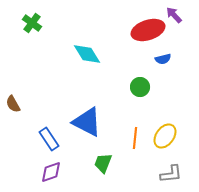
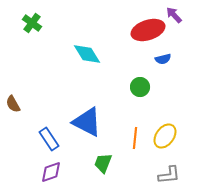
gray L-shape: moved 2 px left, 1 px down
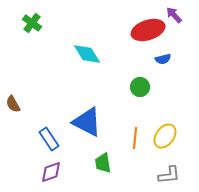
green trapezoid: rotated 30 degrees counterclockwise
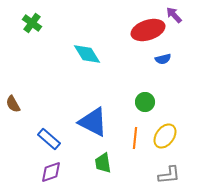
green circle: moved 5 px right, 15 px down
blue triangle: moved 6 px right
blue rectangle: rotated 15 degrees counterclockwise
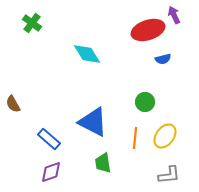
purple arrow: rotated 18 degrees clockwise
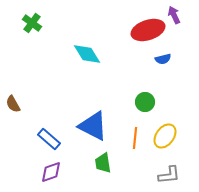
blue triangle: moved 4 px down
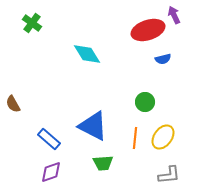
yellow ellipse: moved 2 px left, 1 px down
green trapezoid: rotated 85 degrees counterclockwise
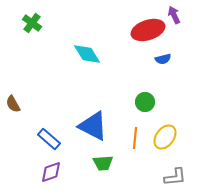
yellow ellipse: moved 2 px right
gray L-shape: moved 6 px right, 2 px down
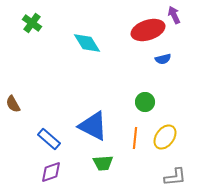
cyan diamond: moved 11 px up
